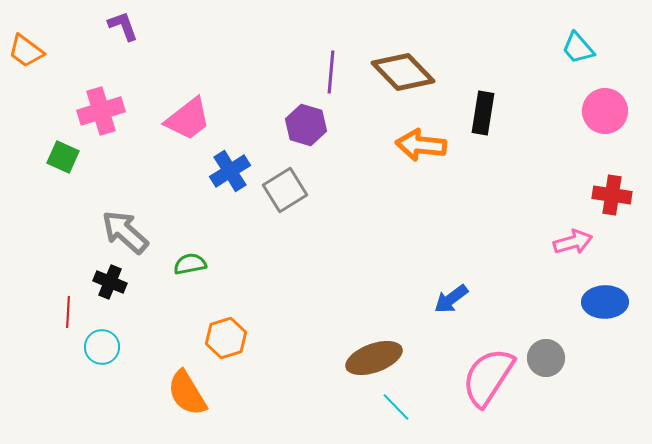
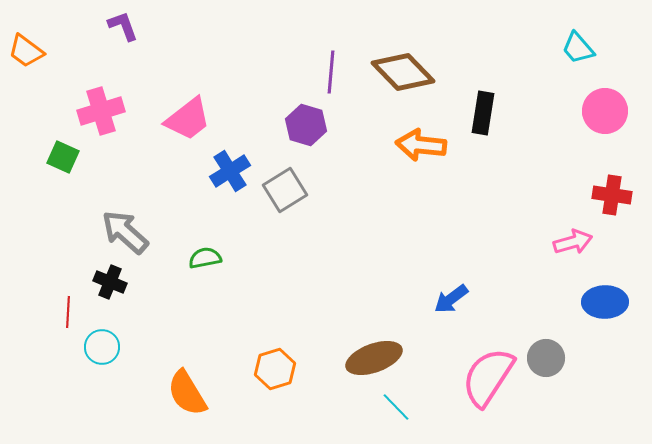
green semicircle: moved 15 px right, 6 px up
orange hexagon: moved 49 px right, 31 px down
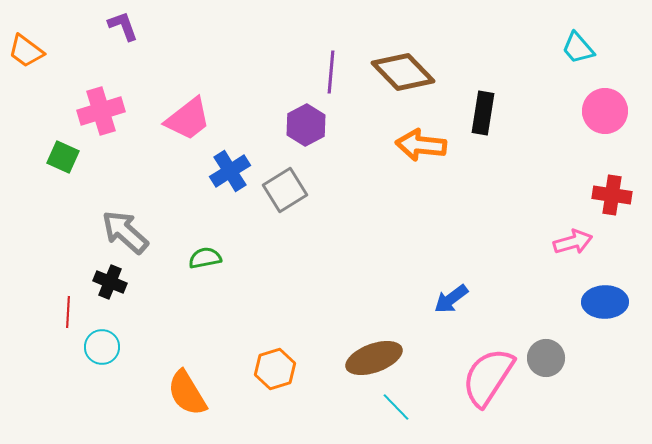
purple hexagon: rotated 15 degrees clockwise
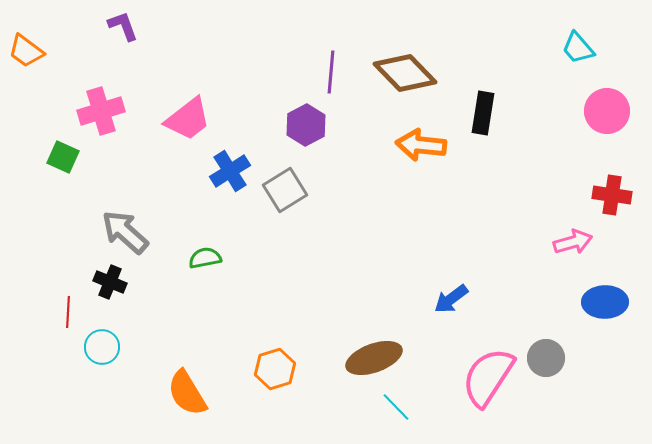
brown diamond: moved 2 px right, 1 px down
pink circle: moved 2 px right
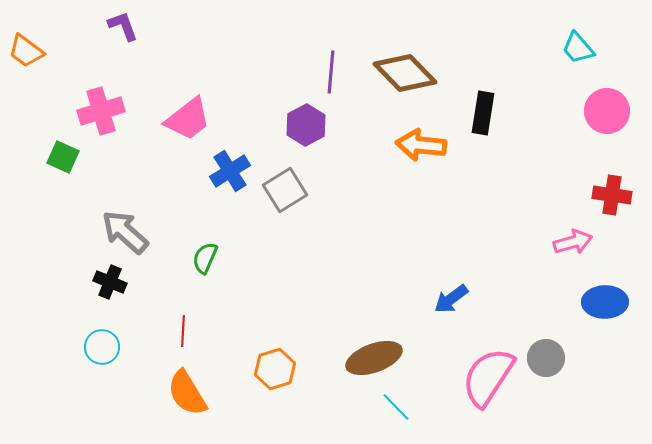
green semicircle: rotated 56 degrees counterclockwise
red line: moved 115 px right, 19 px down
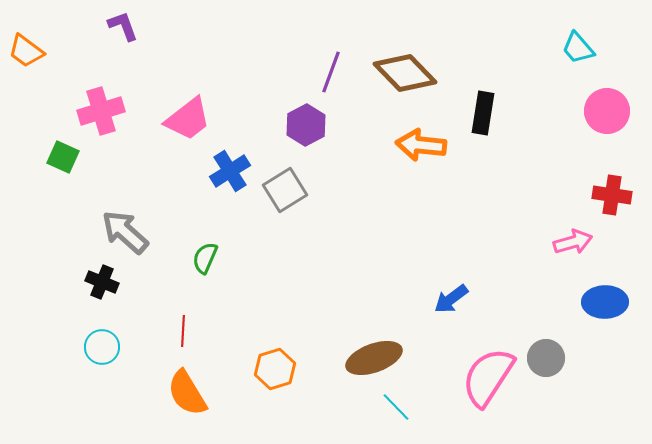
purple line: rotated 15 degrees clockwise
black cross: moved 8 px left
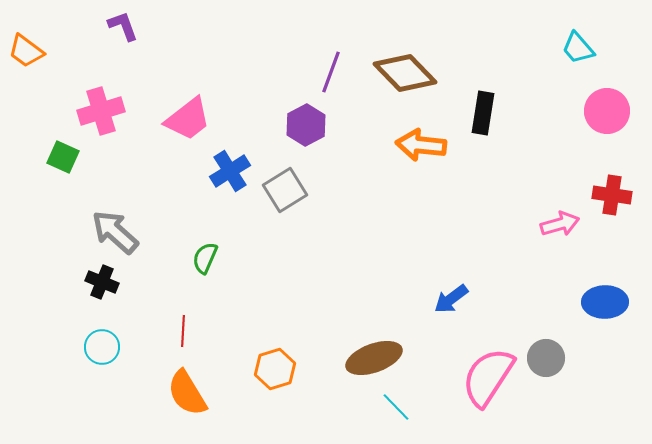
gray arrow: moved 10 px left
pink arrow: moved 13 px left, 18 px up
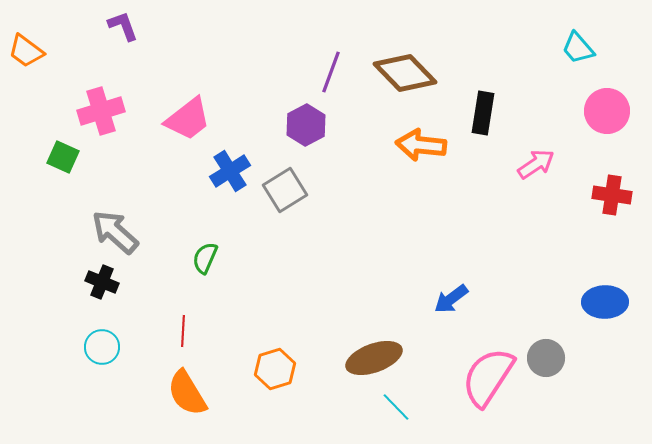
pink arrow: moved 24 px left, 60 px up; rotated 18 degrees counterclockwise
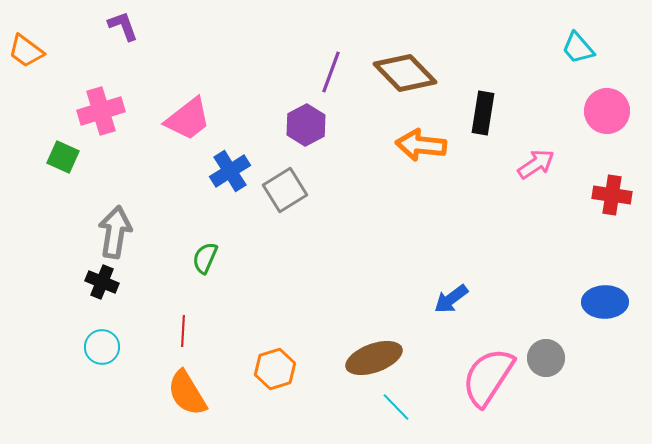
gray arrow: rotated 57 degrees clockwise
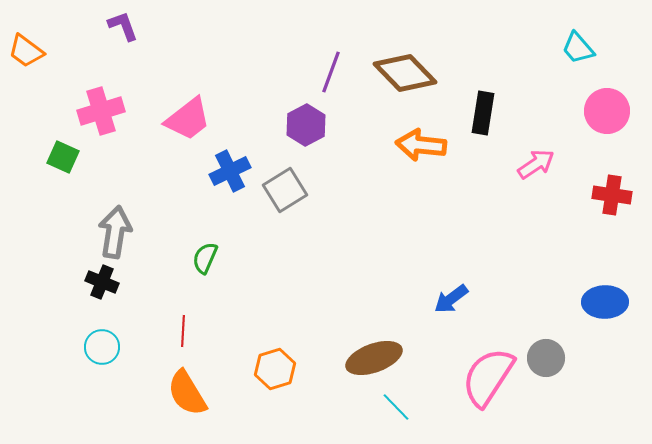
blue cross: rotated 6 degrees clockwise
